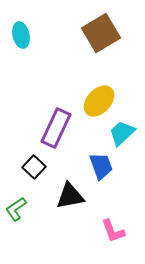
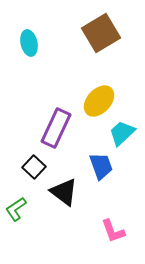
cyan ellipse: moved 8 px right, 8 px down
black triangle: moved 6 px left, 4 px up; rotated 48 degrees clockwise
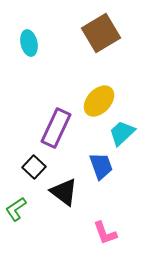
pink L-shape: moved 8 px left, 2 px down
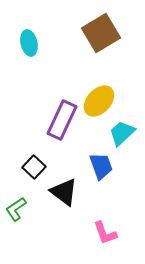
purple rectangle: moved 6 px right, 8 px up
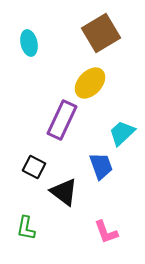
yellow ellipse: moved 9 px left, 18 px up
black square: rotated 15 degrees counterclockwise
green L-shape: moved 10 px right, 19 px down; rotated 45 degrees counterclockwise
pink L-shape: moved 1 px right, 1 px up
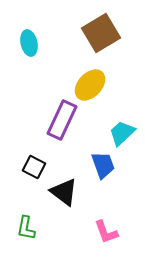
yellow ellipse: moved 2 px down
blue trapezoid: moved 2 px right, 1 px up
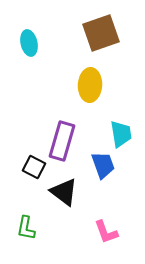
brown square: rotated 12 degrees clockwise
yellow ellipse: rotated 40 degrees counterclockwise
purple rectangle: moved 21 px down; rotated 9 degrees counterclockwise
cyan trapezoid: moved 1 px left, 1 px down; rotated 124 degrees clockwise
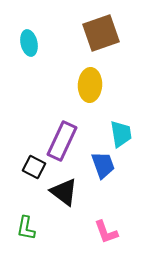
purple rectangle: rotated 9 degrees clockwise
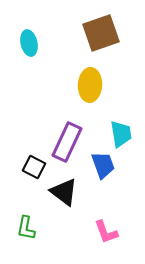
purple rectangle: moved 5 px right, 1 px down
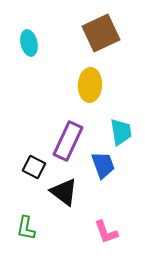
brown square: rotated 6 degrees counterclockwise
cyan trapezoid: moved 2 px up
purple rectangle: moved 1 px right, 1 px up
